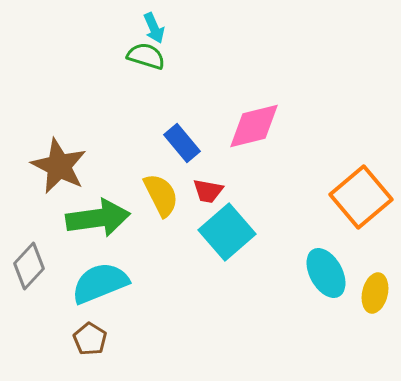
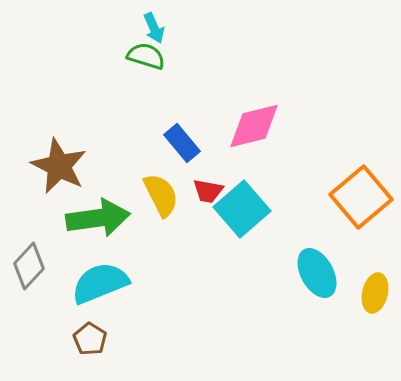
cyan square: moved 15 px right, 23 px up
cyan ellipse: moved 9 px left
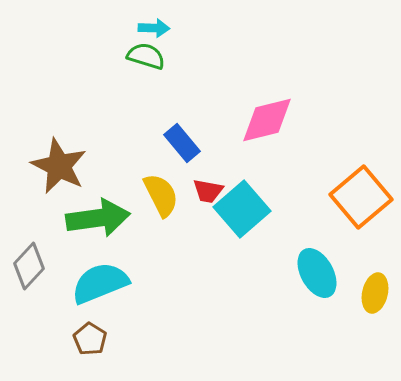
cyan arrow: rotated 64 degrees counterclockwise
pink diamond: moved 13 px right, 6 px up
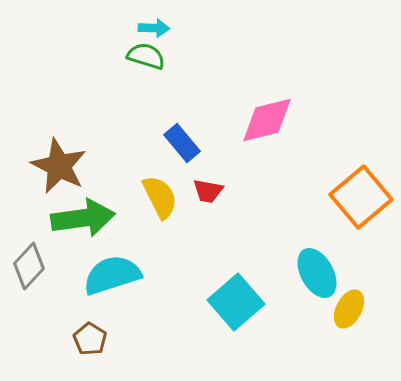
yellow semicircle: moved 1 px left, 2 px down
cyan square: moved 6 px left, 93 px down
green arrow: moved 15 px left
cyan semicircle: moved 12 px right, 8 px up; rotated 4 degrees clockwise
yellow ellipse: moved 26 px left, 16 px down; rotated 15 degrees clockwise
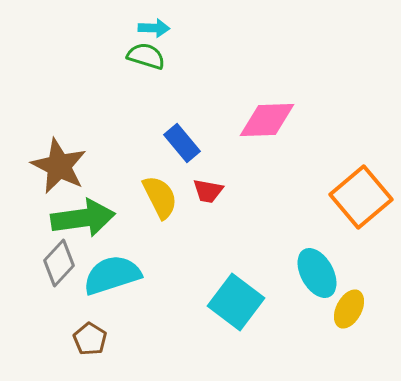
pink diamond: rotated 12 degrees clockwise
gray diamond: moved 30 px right, 3 px up
cyan square: rotated 12 degrees counterclockwise
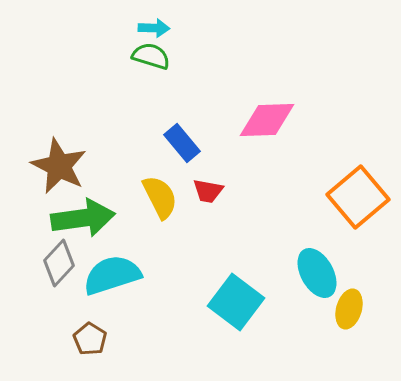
green semicircle: moved 5 px right
orange square: moved 3 px left
yellow ellipse: rotated 12 degrees counterclockwise
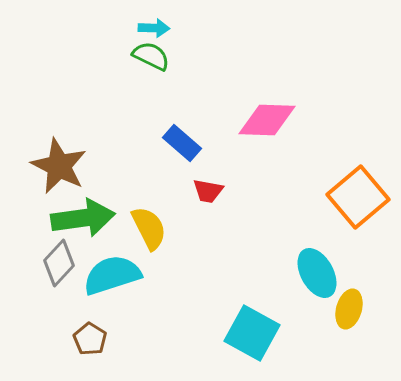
green semicircle: rotated 9 degrees clockwise
pink diamond: rotated 4 degrees clockwise
blue rectangle: rotated 9 degrees counterclockwise
yellow semicircle: moved 11 px left, 31 px down
cyan square: moved 16 px right, 31 px down; rotated 8 degrees counterclockwise
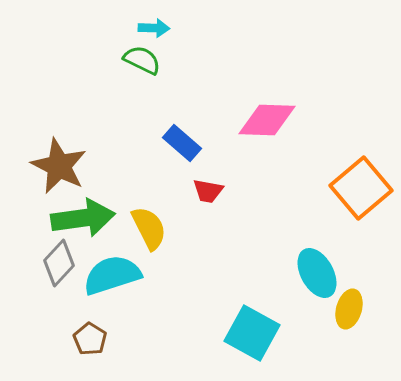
green semicircle: moved 9 px left, 4 px down
orange square: moved 3 px right, 9 px up
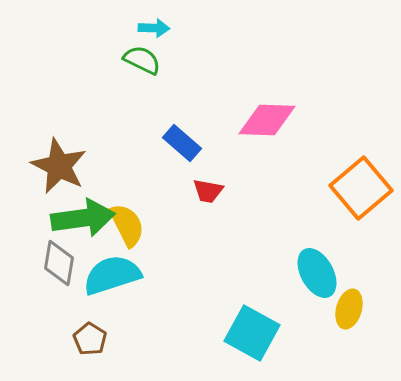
yellow semicircle: moved 22 px left, 3 px up
gray diamond: rotated 33 degrees counterclockwise
